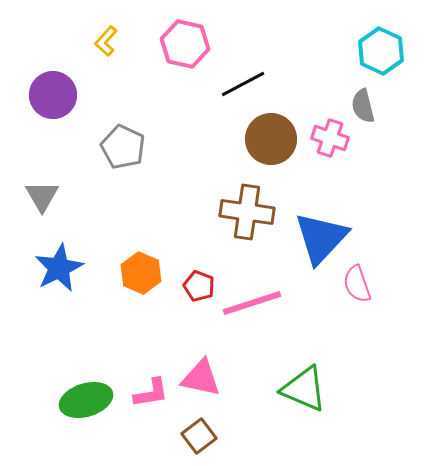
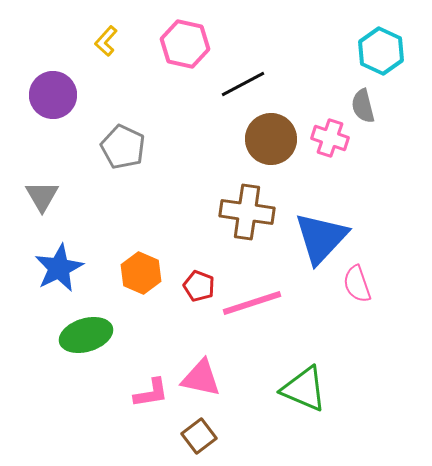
green ellipse: moved 65 px up
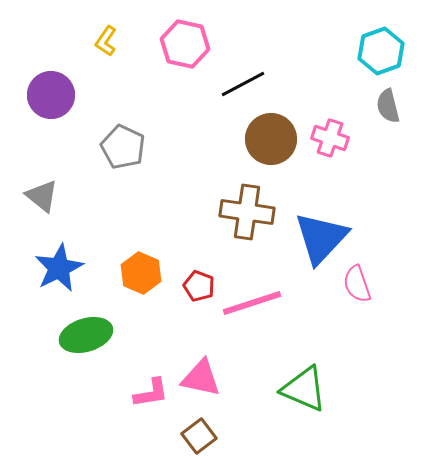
yellow L-shape: rotated 8 degrees counterclockwise
cyan hexagon: rotated 15 degrees clockwise
purple circle: moved 2 px left
gray semicircle: moved 25 px right
gray triangle: rotated 21 degrees counterclockwise
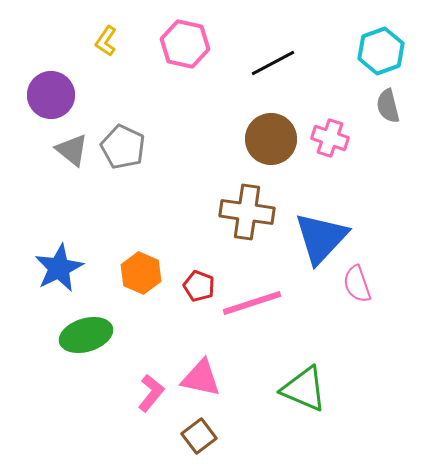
black line: moved 30 px right, 21 px up
gray triangle: moved 30 px right, 46 px up
pink L-shape: rotated 42 degrees counterclockwise
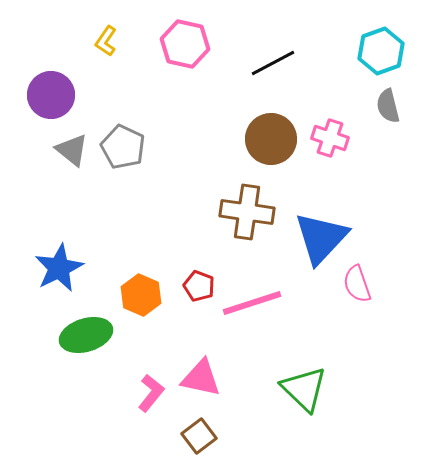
orange hexagon: moved 22 px down
green triangle: rotated 21 degrees clockwise
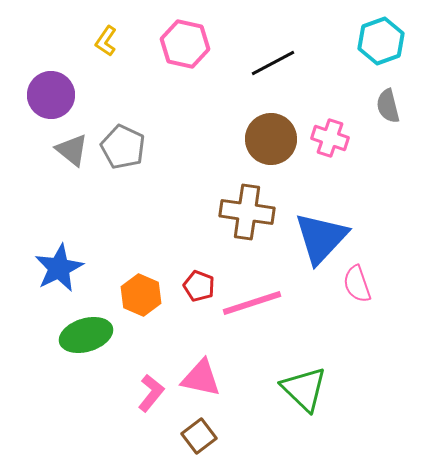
cyan hexagon: moved 10 px up
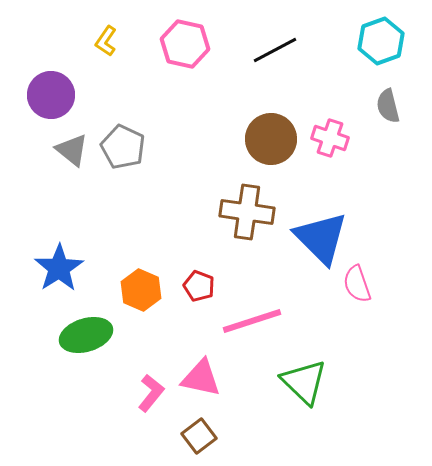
black line: moved 2 px right, 13 px up
blue triangle: rotated 28 degrees counterclockwise
blue star: rotated 6 degrees counterclockwise
orange hexagon: moved 5 px up
pink line: moved 18 px down
green triangle: moved 7 px up
